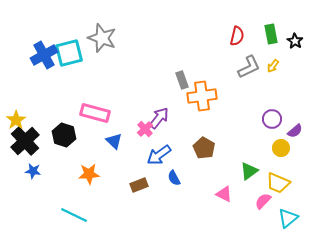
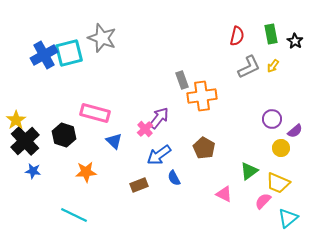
orange star: moved 3 px left, 2 px up
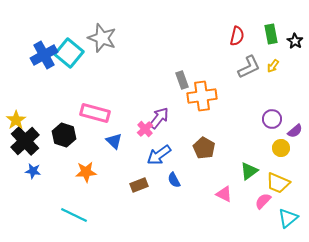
cyan square: rotated 36 degrees counterclockwise
blue semicircle: moved 2 px down
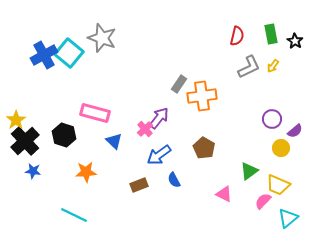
gray rectangle: moved 3 px left, 4 px down; rotated 54 degrees clockwise
yellow trapezoid: moved 2 px down
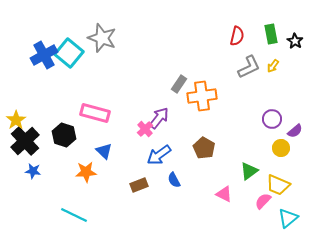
blue triangle: moved 10 px left, 10 px down
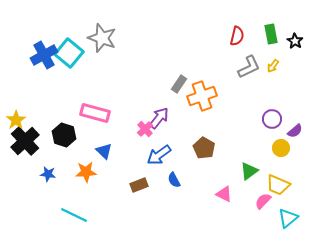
orange cross: rotated 12 degrees counterclockwise
blue star: moved 15 px right, 3 px down
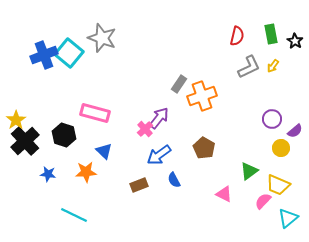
blue cross: rotated 8 degrees clockwise
